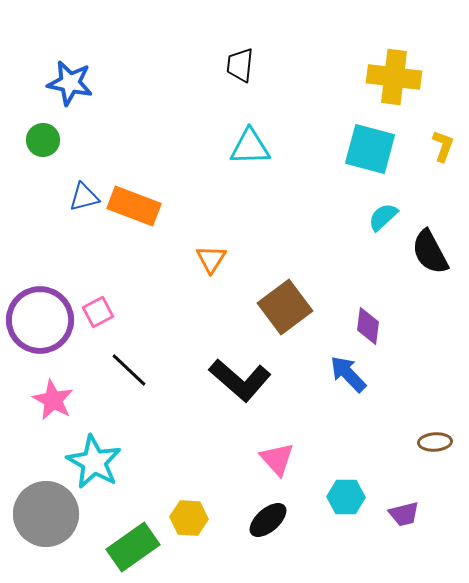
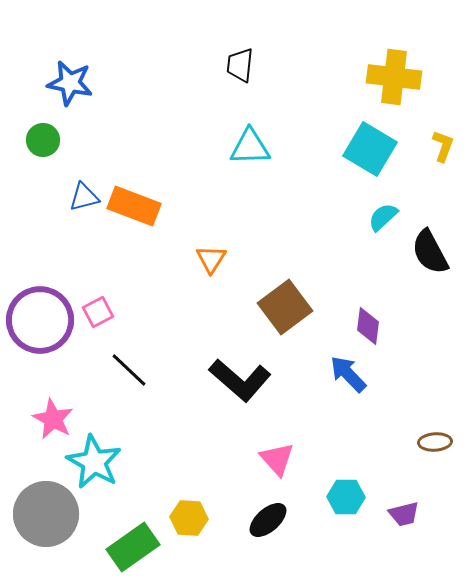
cyan square: rotated 16 degrees clockwise
pink star: moved 19 px down
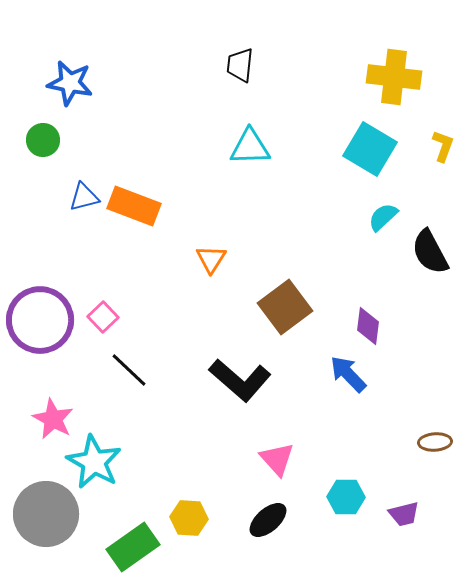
pink square: moved 5 px right, 5 px down; rotated 16 degrees counterclockwise
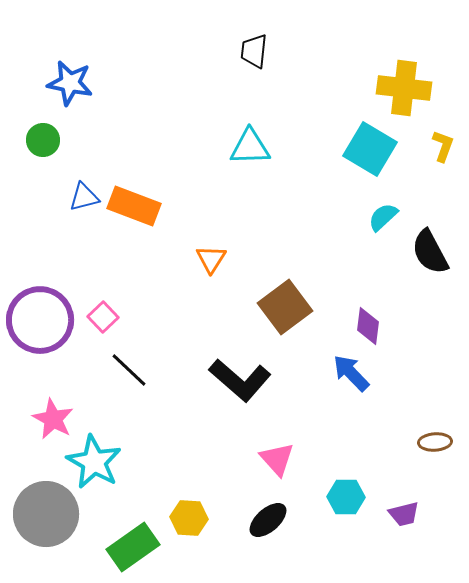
black trapezoid: moved 14 px right, 14 px up
yellow cross: moved 10 px right, 11 px down
blue arrow: moved 3 px right, 1 px up
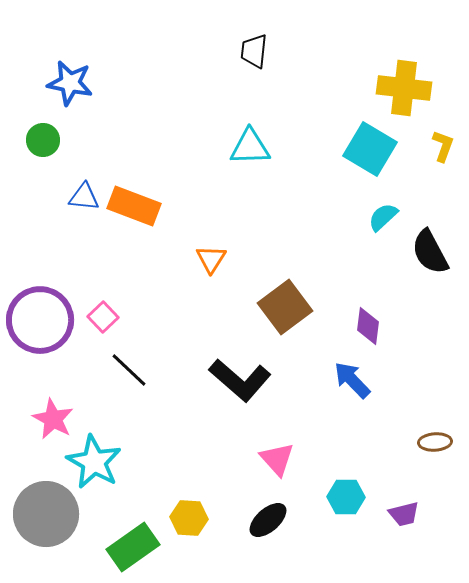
blue triangle: rotated 20 degrees clockwise
blue arrow: moved 1 px right, 7 px down
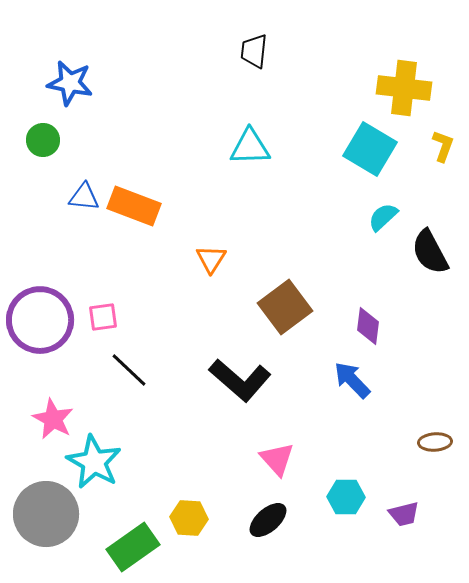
pink square: rotated 36 degrees clockwise
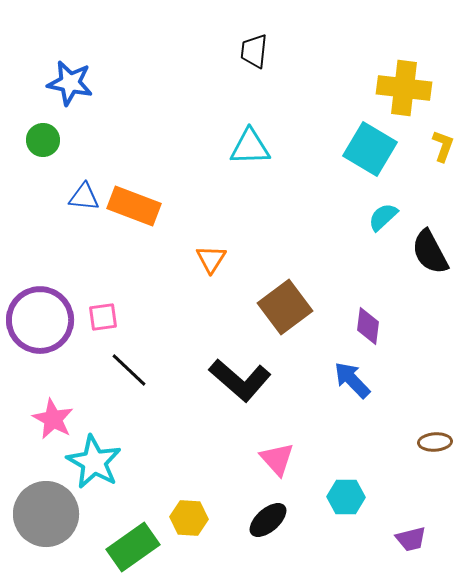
purple trapezoid: moved 7 px right, 25 px down
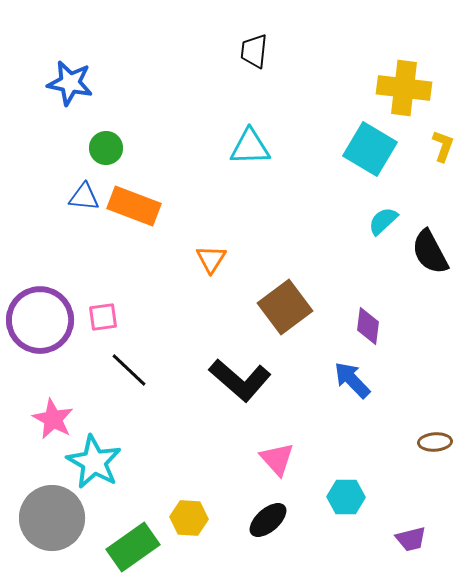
green circle: moved 63 px right, 8 px down
cyan semicircle: moved 4 px down
gray circle: moved 6 px right, 4 px down
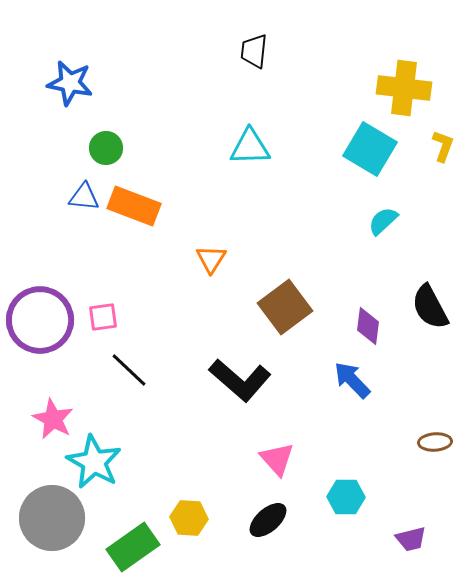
black semicircle: moved 55 px down
